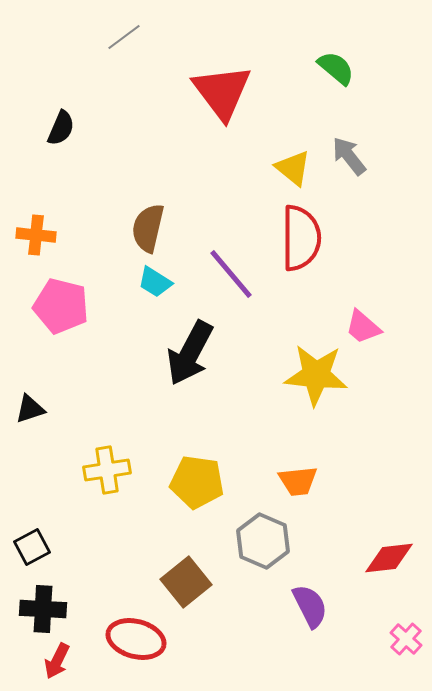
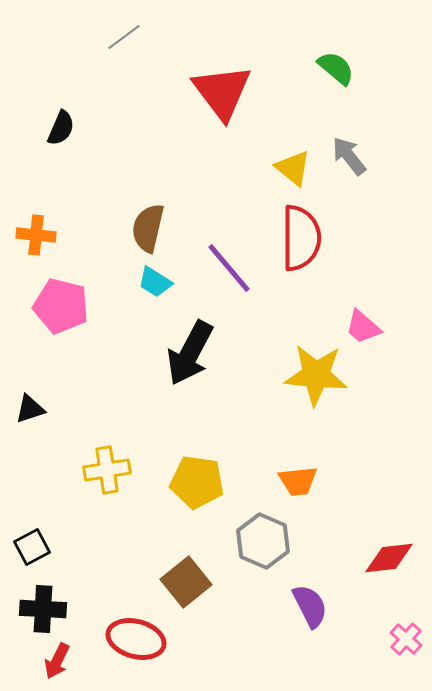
purple line: moved 2 px left, 6 px up
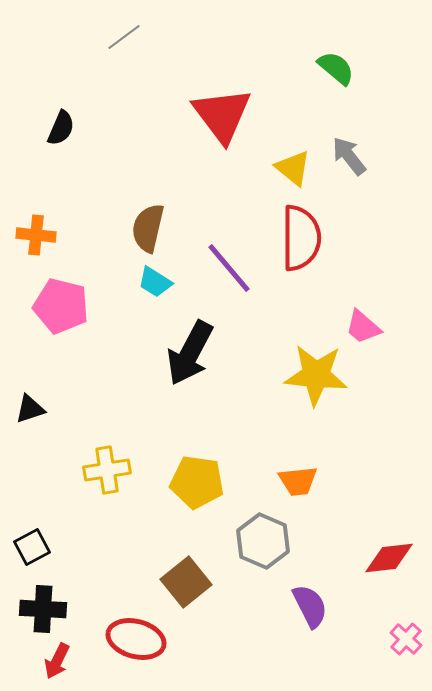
red triangle: moved 23 px down
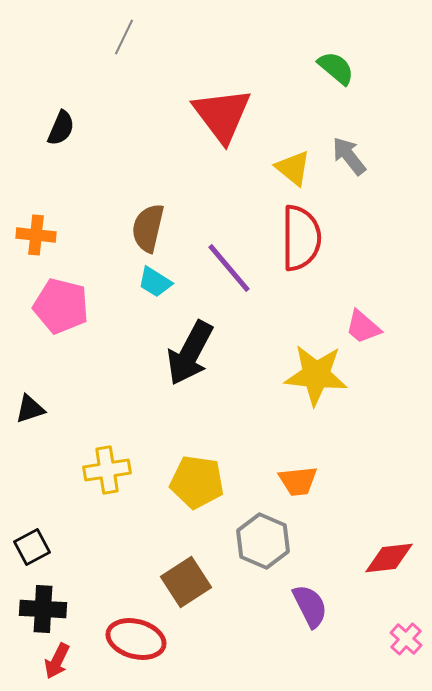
gray line: rotated 27 degrees counterclockwise
brown square: rotated 6 degrees clockwise
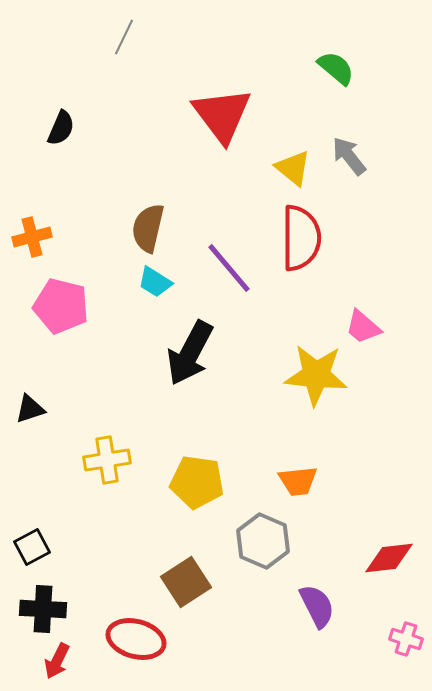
orange cross: moved 4 px left, 2 px down; rotated 21 degrees counterclockwise
yellow cross: moved 10 px up
purple semicircle: moved 7 px right
pink cross: rotated 24 degrees counterclockwise
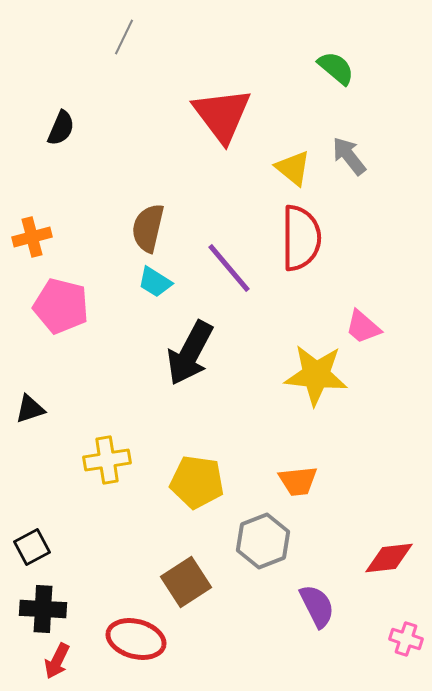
gray hexagon: rotated 16 degrees clockwise
